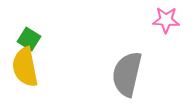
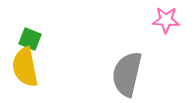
green square: moved 1 px right; rotated 10 degrees counterclockwise
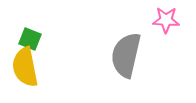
gray semicircle: moved 1 px left, 19 px up
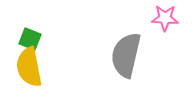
pink star: moved 1 px left, 2 px up
yellow semicircle: moved 4 px right
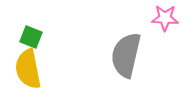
green square: moved 1 px right, 2 px up
yellow semicircle: moved 1 px left, 2 px down
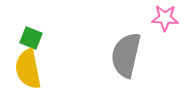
green square: moved 1 px down
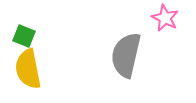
pink star: rotated 24 degrees clockwise
green square: moved 7 px left, 2 px up
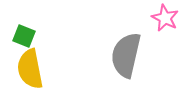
yellow semicircle: moved 2 px right
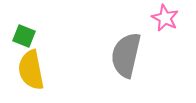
yellow semicircle: moved 1 px right, 1 px down
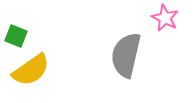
green square: moved 8 px left
yellow semicircle: rotated 114 degrees counterclockwise
